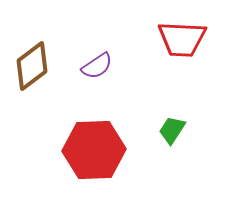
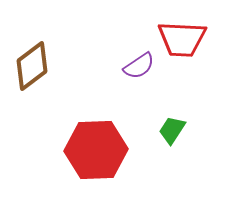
purple semicircle: moved 42 px right
red hexagon: moved 2 px right
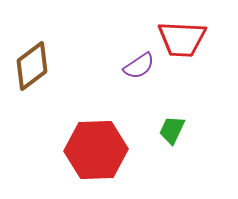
green trapezoid: rotated 8 degrees counterclockwise
